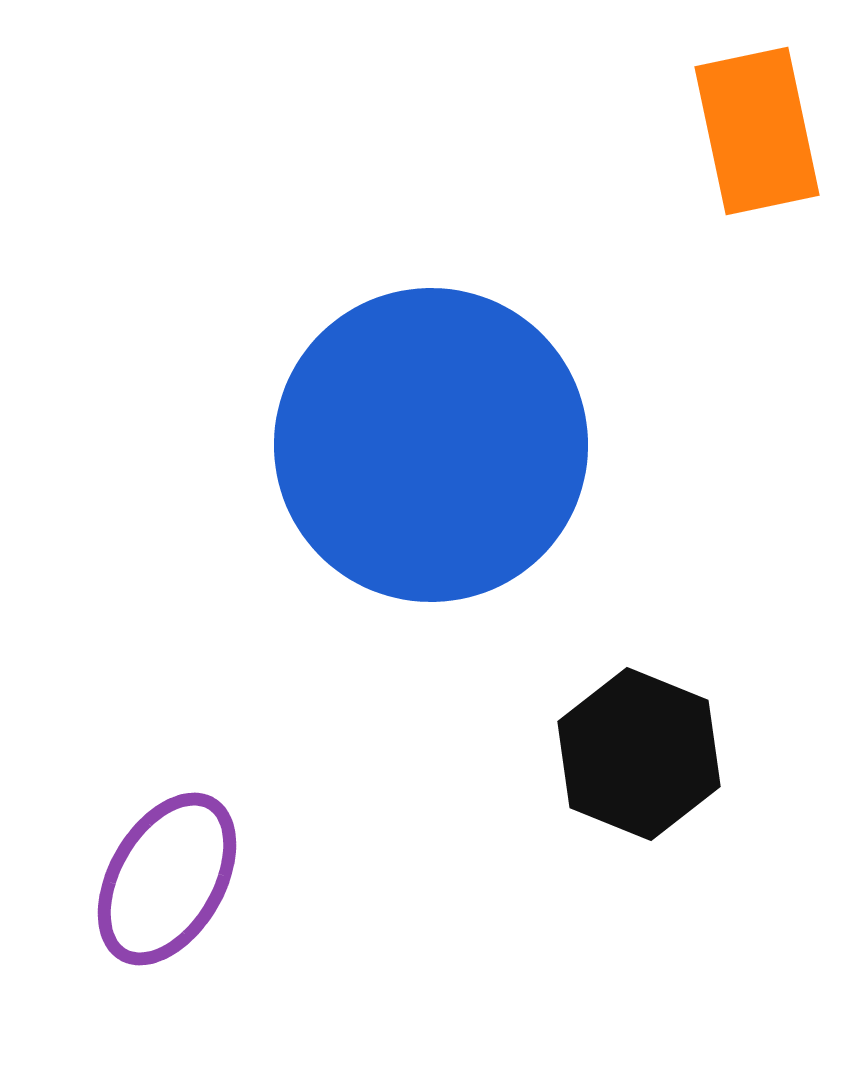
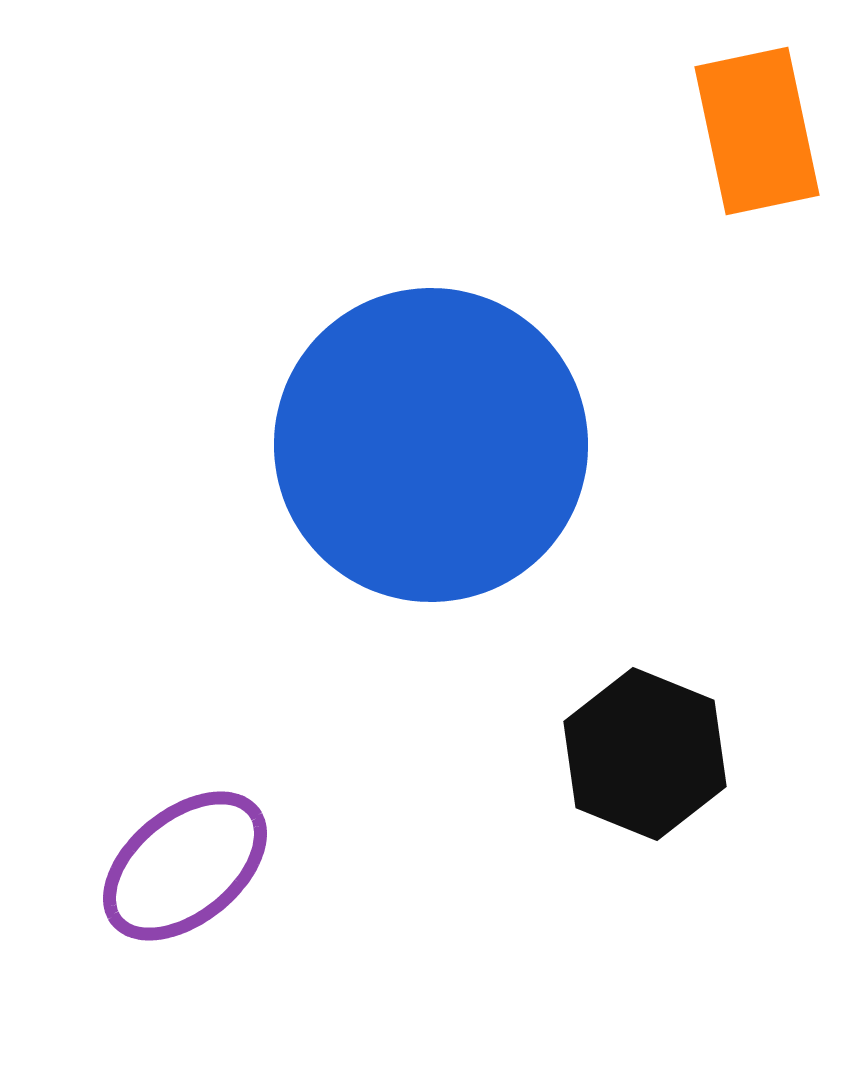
black hexagon: moved 6 px right
purple ellipse: moved 18 px right, 13 px up; rotated 21 degrees clockwise
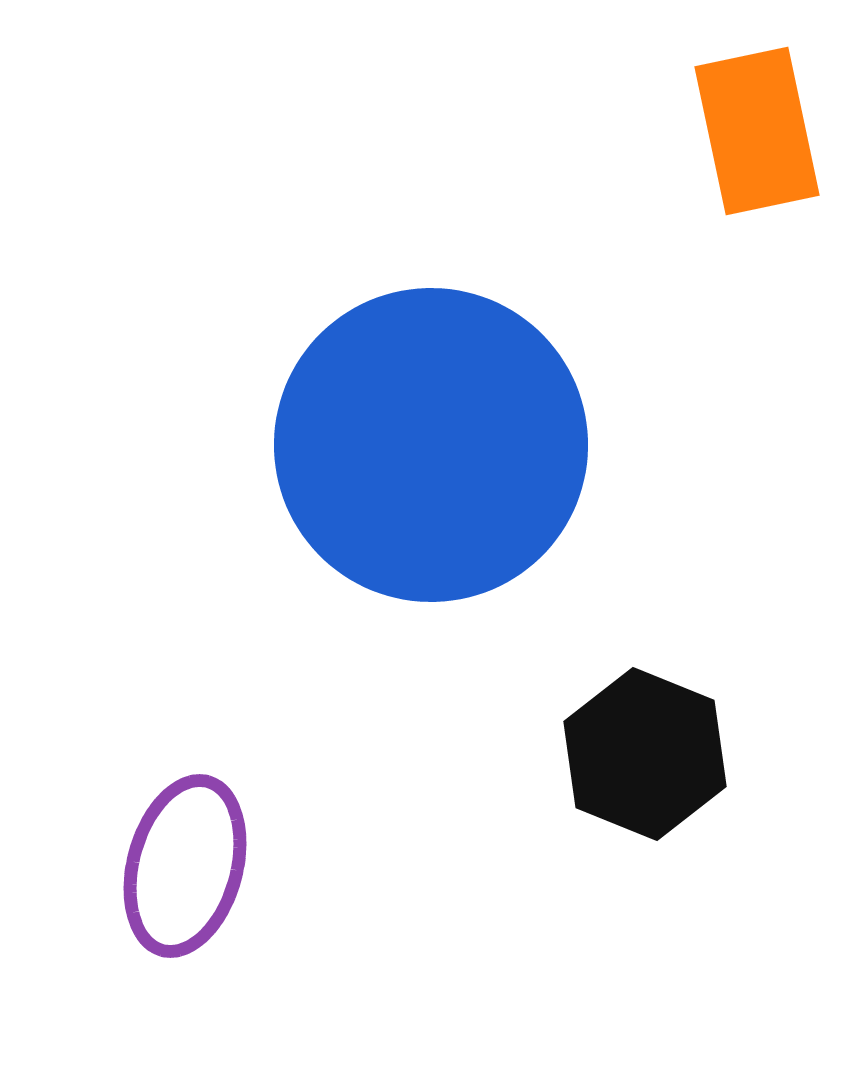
purple ellipse: rotated 36 degrees counterclockwise
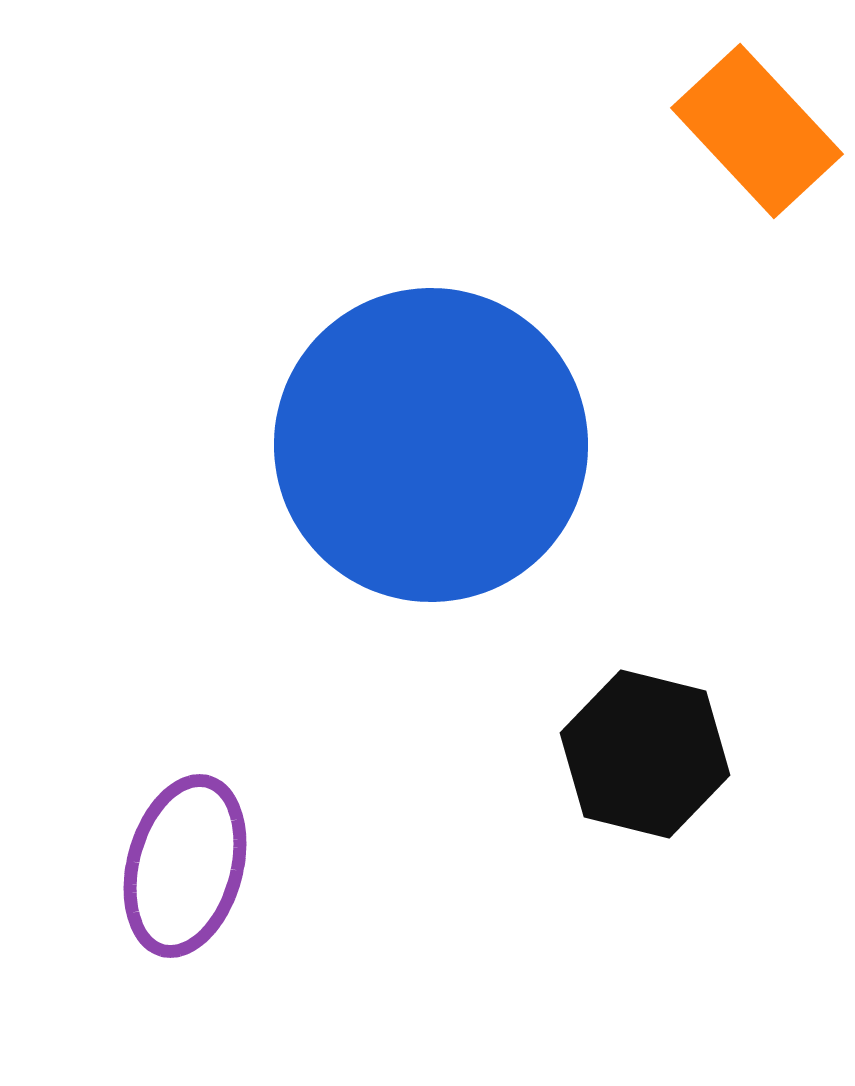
orange rectangle: rotated 31 degrees counterclockwise
black hexagon: rotated 8 degrees counterclockwise
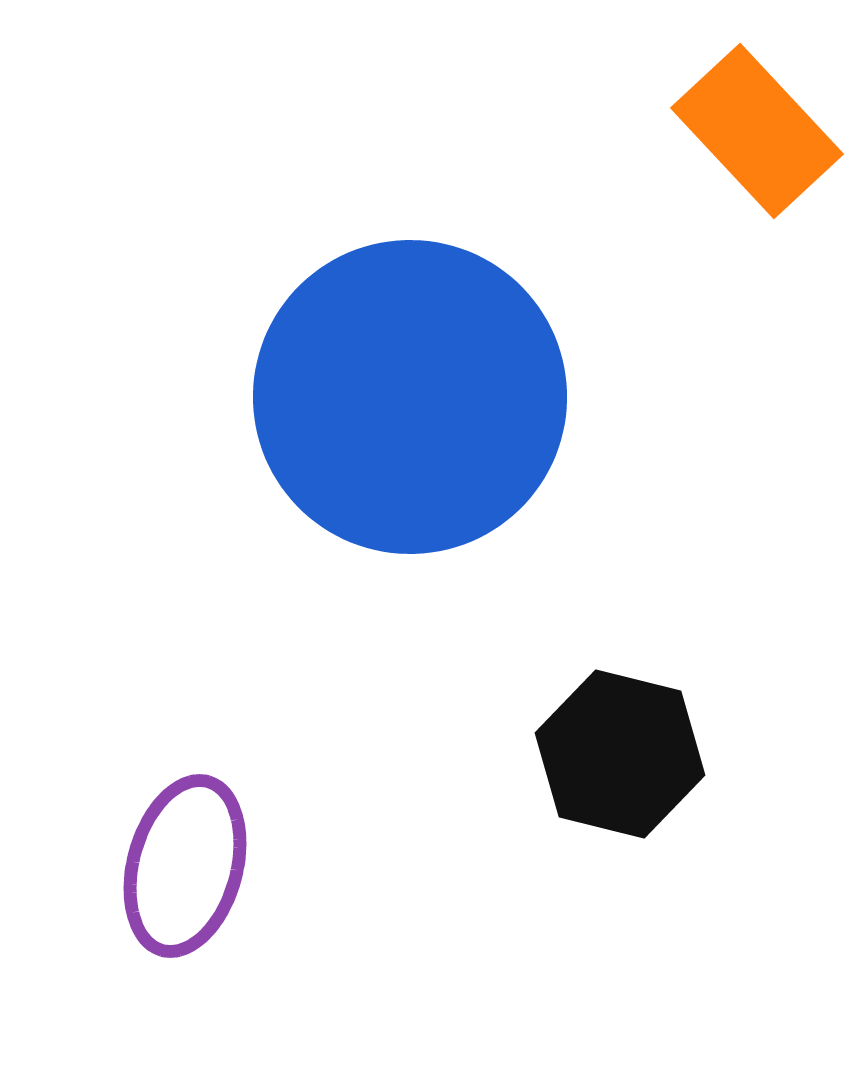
blue circle: moved 21 px left, 48 px up
black hexagon: moved 25 px left
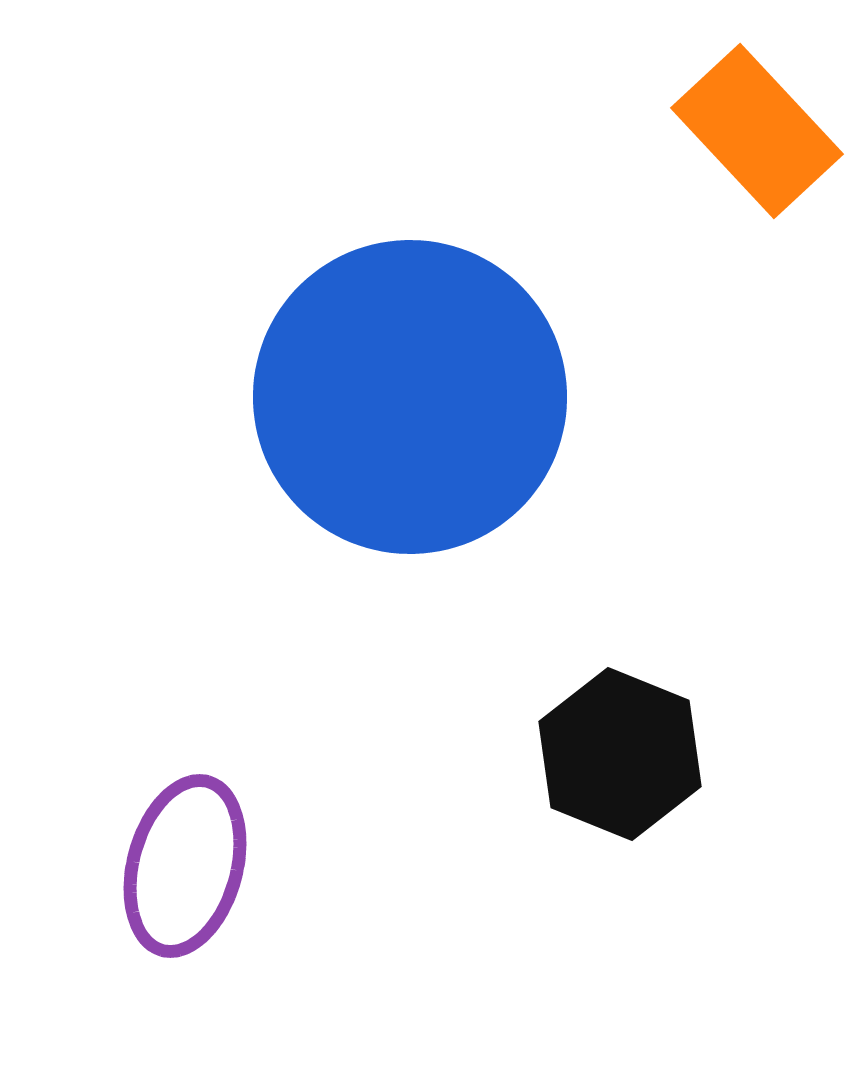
black hexagon: rotated 8 degrees clockwise
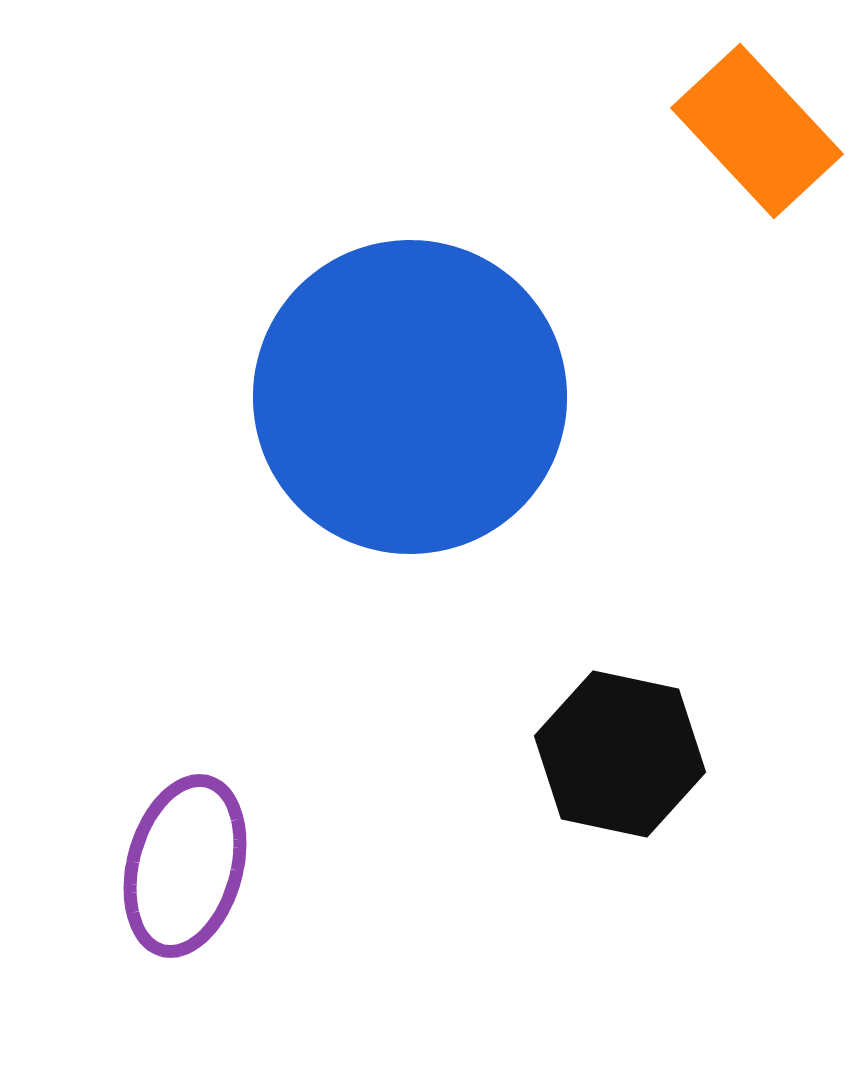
black hexagon: rotated 10 degrees counterclockwise
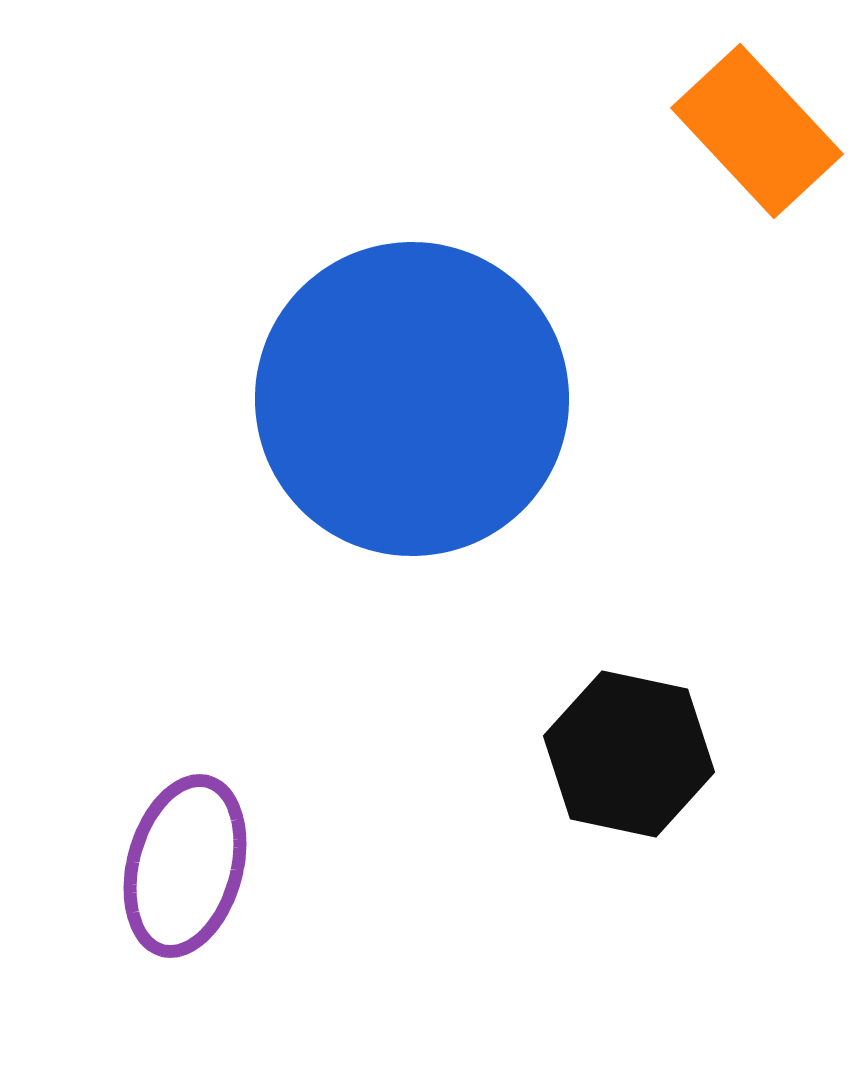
blue circle: moved 2 px right, 2 px down
black hexagon: moved 9 px right
